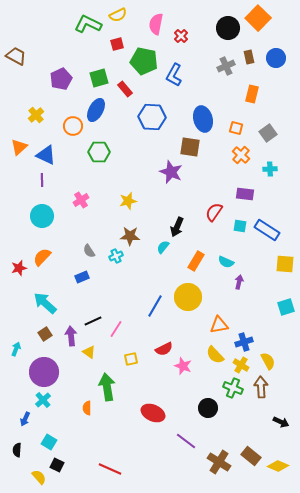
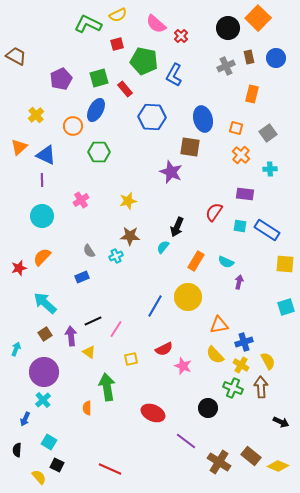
pink semicircle at (156, 24): rotated 60 degrees counterclockwise
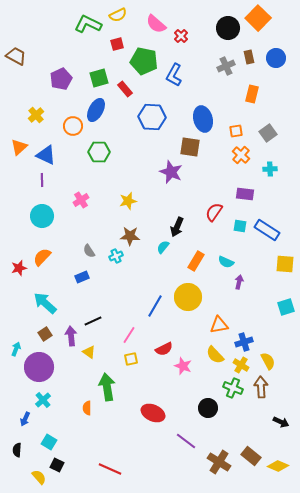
orange square at (236, 128): moved 3 px down; rotated 24 degrees counterclockwise
pink line at (116, 329): moved 13 px right, 6 px down
purple circle at (44, 372): moved 5 px left, 5 px up
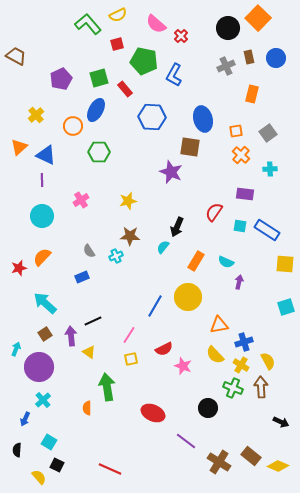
green L-shape at (88, 24): rotated 24 degrees clockwise
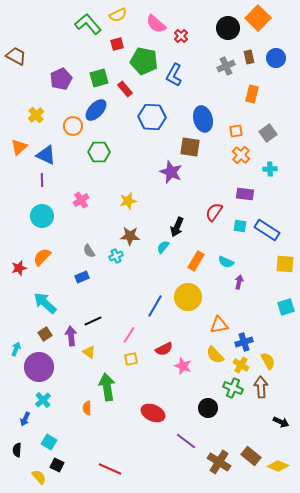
blue ellipse at (96, 110): rotated 15 degrees clockwise
